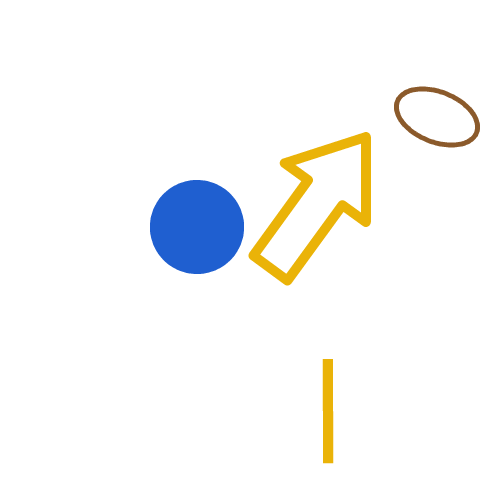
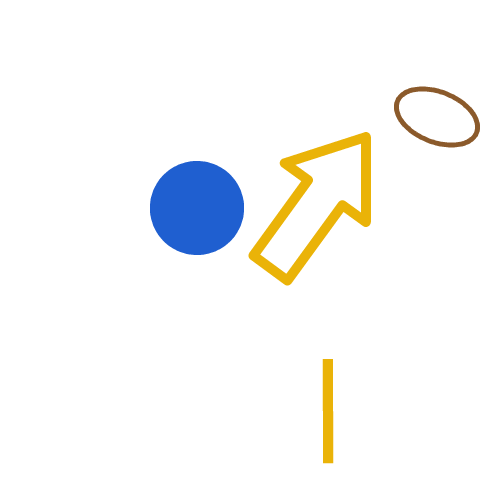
blue circle: moved 19 px up
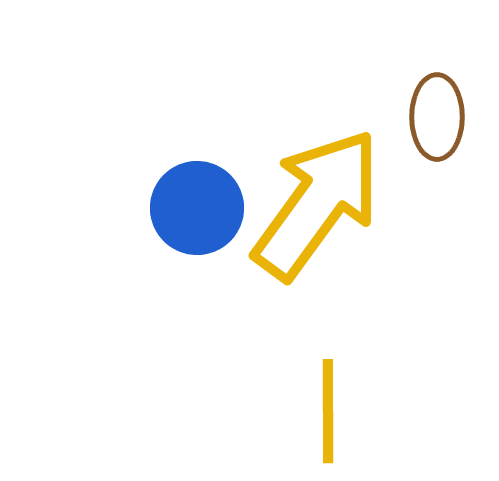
brown ellipse: rotated 68 degrees clockwise
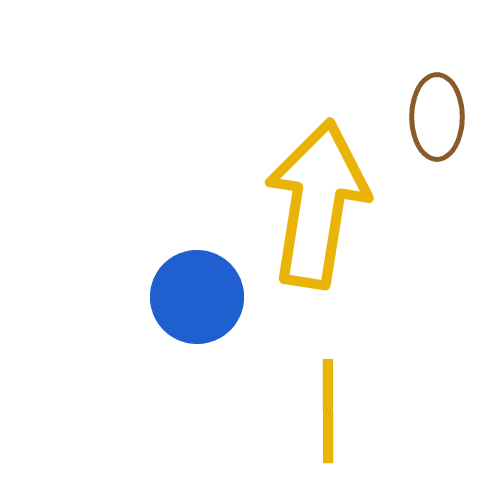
yellow arrow: rotated 27 degrees counterclockwise
blue circle: moved 89 px down
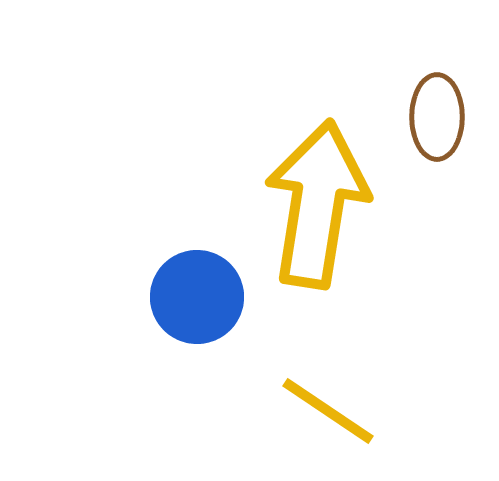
yellow line: rotated 56 degrees counterclockwise
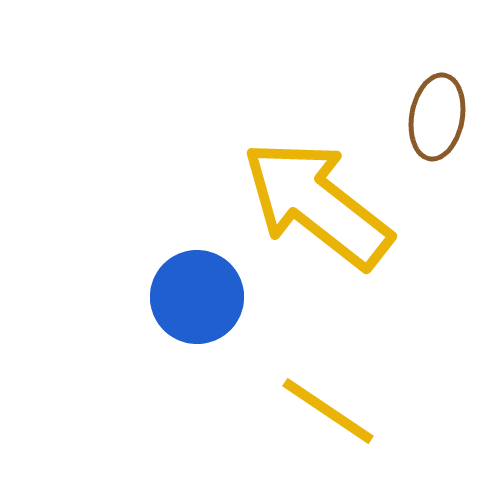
brown ellipse: rotated 10 degrees clockwise
yellow arrow: rotated 61 degrees counterclockwise
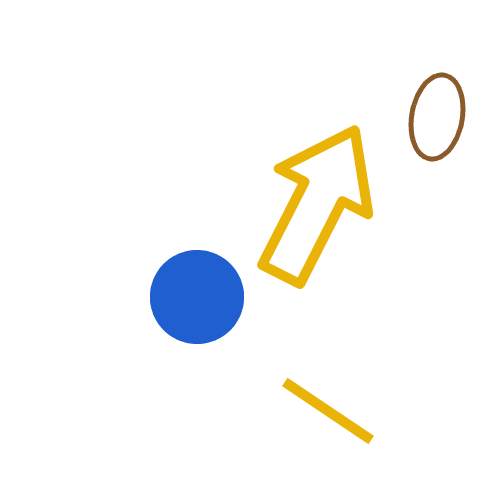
yellow arrow: rotated 79 degrees clockwise
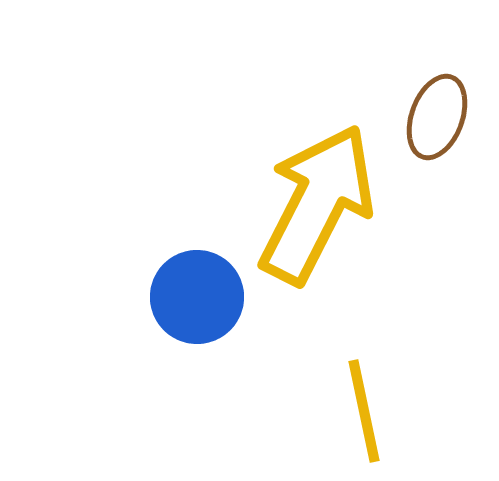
brown ellipse: rotated 10 degrees clockwise
yellow line: moved 36 px right; rotated 44 degrees clockwise
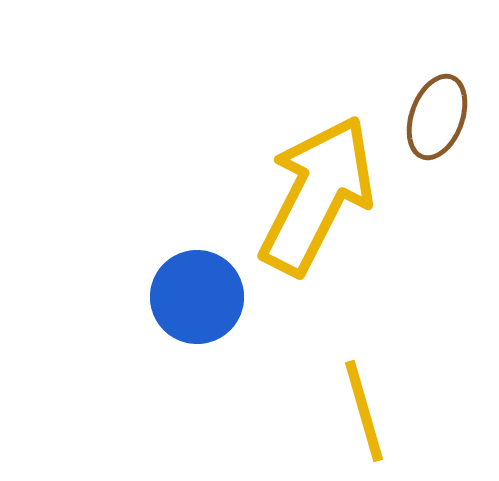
yellow arrow: moved 9 px up
yellow line: rotated 4 degrees counterclockwise
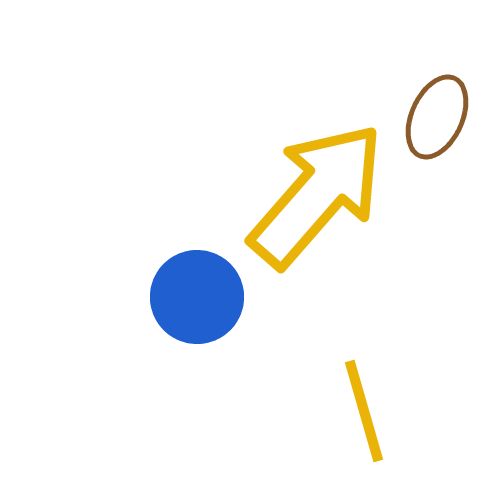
brown ellipse: rotated 4 degrees clockwise
yellow arrow: rotated 14 degrees clockwise
